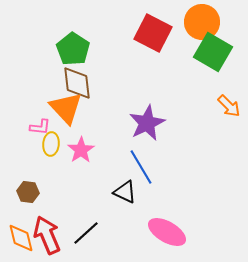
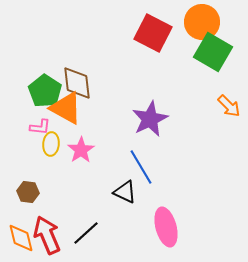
green pentagon: moved 28 px left, 42 px down
orange triangle: rotated 18 degrees counterclockwise
purple star: moved 3 px right, 4 px up
pink ellipse: moved 1 px left, 5 px up; rotated 45 degrees clockwise
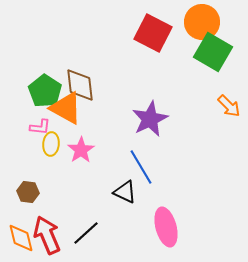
brown diamond: moved 3 px right, 2 px down
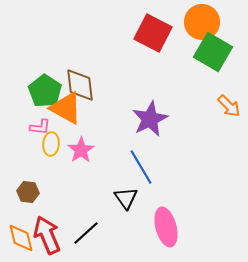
black triangle: moved 1 px right, 6 px down; rotated 30 degrees clockwise
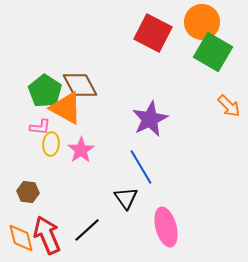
brown diamond: rotated 21 degrees counterclockwise
black line: moved 1 px right, 3 px up
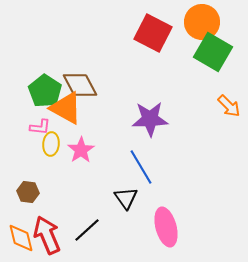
purple star: rotated 24 degrees clockwise
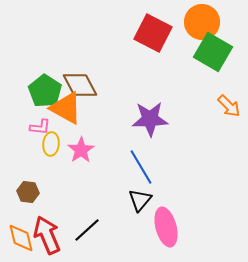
black triangle: moved 14 px right, 2 px down; rotated 15 degrees clockwise
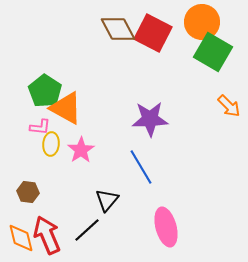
brown diamond: moved 38 px right, 56 px up
black triangle: moved 33 px left
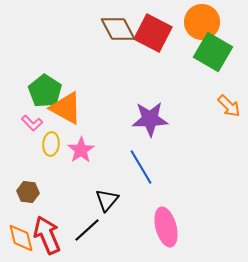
pink L-shape: moved 8 px left, 4 px up; rotated 40 degrees clockwise
